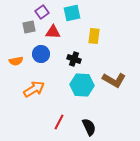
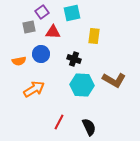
orange semicircle: moved 3 px right
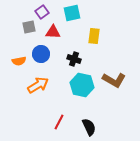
cyan hexagon: rotated 10 degrees clockwise
orange arrow: moved 4 px right, 4 px up
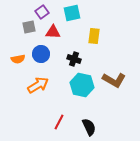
orange semicircle: moved 1 px left, 2 px up
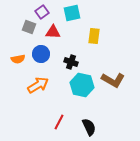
gray square: rotated 32 degrees clockwise
black cross: moved 3 px left, 3 px down
brown L-shape: moved 1 px left
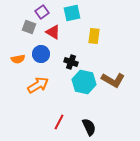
red triangle: rotated 28 degrees clockwise
cyan hexagon: moved 2 px right, 3 px up
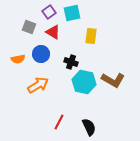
purple square: moved 7 px right
yellow rectangle: moved 3 px left
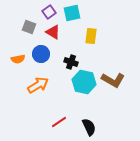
red line: rotated 28 degrees clockwise
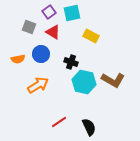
yellow rectangle: rotated 70 degrees counterclockwise
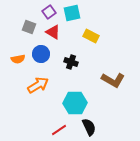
cyan hexagon: moved 9 px left, 21 px down; rotated 15 degrees counterclockwise
red line: moved 8 px down
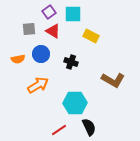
cyan square: moved 1 px right, 1 px down; rotated 12 degrees clockwise
gray square: moved 2 px down; rotated 24 degrees counterclockwise
red triangle: moved 1 px up
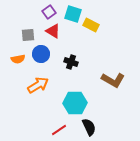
cyan square: rotated 18 degrees clockwise
gray square: moved 1 px left, 6 px down
yellow rectangle: moved 11 px up
